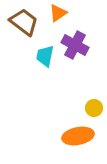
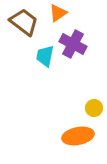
purple cross: moved 2 px left, 1 px up
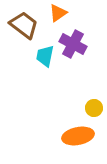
brown trapezoid: moved 3 px down
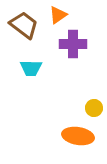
orange triangle: moved 2 px down
purple cross: rotated 28 degrees counterclockwise
cyan trapezoid: moved 14 px left, 12 px down; rotated 100 degrees counterclockwise
orange ellipse: rotated 20 degrees clockwise
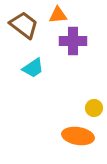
orange triangle: rotated 30 degrees clockwise
purple cross: moved 3 px up
cyan trapezoid: moved 2 px right; rotated 35 degrees counterclockwise
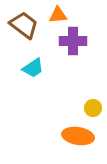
yellow circle: moved 1 px left
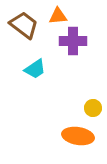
orange triangle: moved 1 px down
cyan trapezoid: moved 2 px right, 1 px down
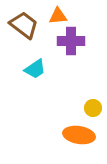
purple cross: moved 2 px left
orange ellipse: moved 1 px right, 1 px up
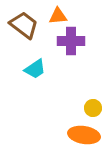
orange ellipse: moved 5 px right
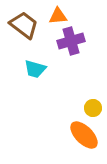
purple cross: rotated 16 degrees counterclockwise
cyan trapezoid: rotated 50 degrees clockwise
orange ellipse: rotated 36 degrees clockwise
